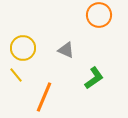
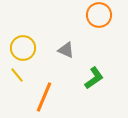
yellow line: moved 1 px right
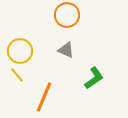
orange circle: moved 32 px left
yellow circle: moved 3 px left, 3 px down
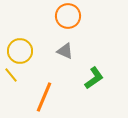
orange circle: moved 1 px right, 1 px down
gray triangle: moved 1 px left, 1 px down
yellow line: moved 6 px left
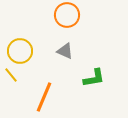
orange circle: moved 1 px left, 1 px up
green L-shape: rotated 25 degrees clockwise
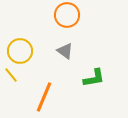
gray triangle: rotated 12 degrees clockwise
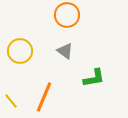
yellow line: moved 26 px down
